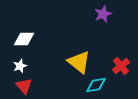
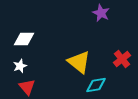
purple star: moved 2 px left, 1 px up; rotated 24 degrees counterclockwise
red cross: moved 1 px right, 7 px up
red triangle: moved 3 px right, 1 px down
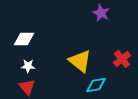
yellow triangle: moved 1 px right, 1 px up
white star: moved 8 px right; rotated 24 degrees clockwise
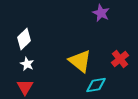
white diamond: rotated 45 degrees counterclockwise
red cross: moved 2 px left
white star: moved 1 px left, 2 px up; rotated 24 degrees clockwise
red triangle: moved 2 px left; rotated 12 degrees clockwise
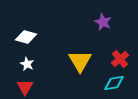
purple star: moved 2 px right, 9 px down
white diamond: moved 2 px right, 2 px up; rotated 60 degrees clockwise
yellow triangle: rotated 20 degrees clockwise
cyan diamond: moved 18 px right, 2 px up
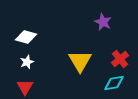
white star: moved 2 px up; rotated 24 degrees clockwise
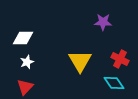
purple star: rotated 24 degrees counterclockwise
white diamond: moved 3 px left, 1 px down; rotated 15 degrees counterclockwise
red cross: rotated 24 degrees counterclockwise
cyan diamond: rotated 65 degrees clockwise
red triangle: rotated 12 degrees clockwise
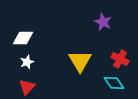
purple star: rotated 24 degrees clockwise
red triangle: moved 2 px right
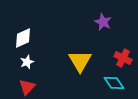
white diamond: rotated 25 degrees counterclockwise
red cross: moved 3 px right, 1 px up
